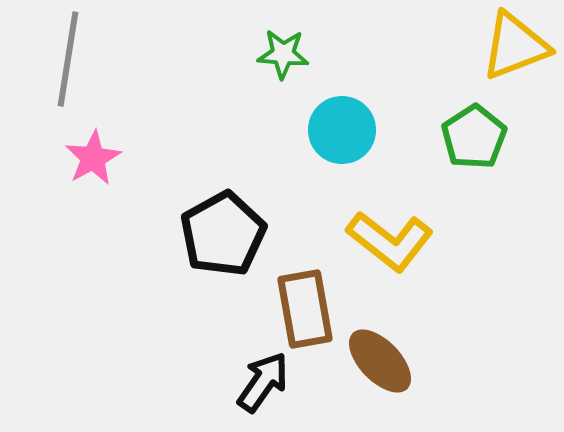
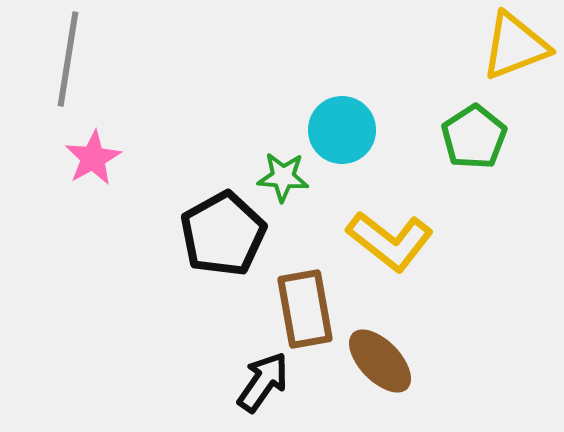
green star: moved 123 px down
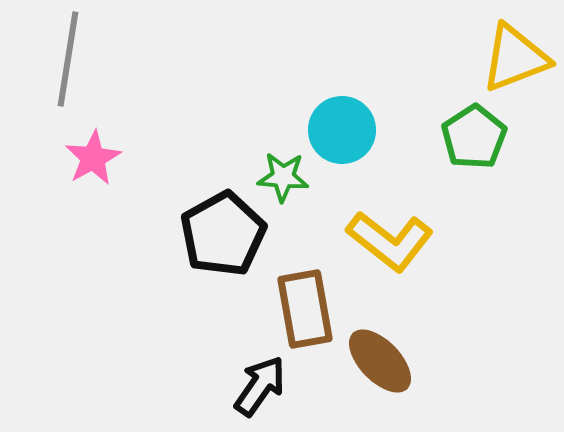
yellow triangle: moved 12 px down
black arrow: moved 3 px left, 4 px down
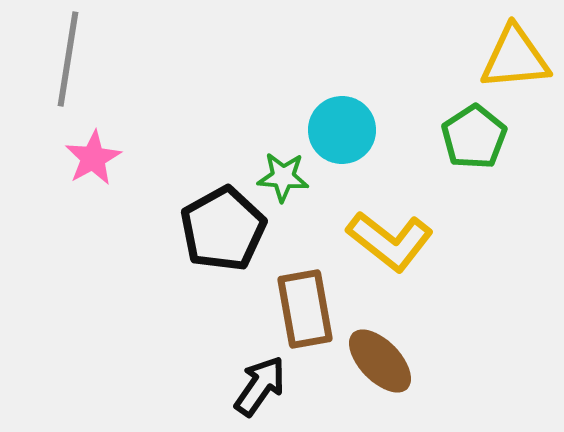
yellow triangle: rotated 16 degrees clockwise
black pentagon: moved 5 px up
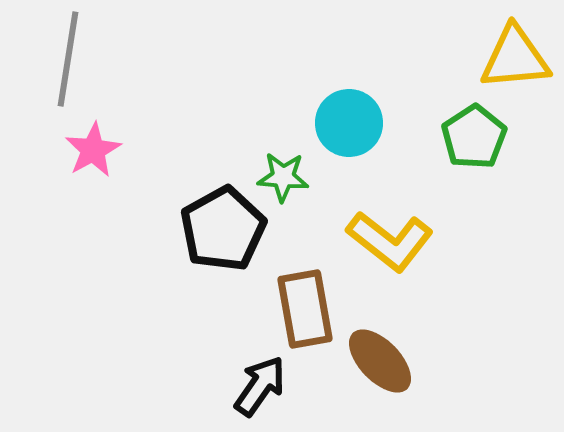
cyan circle: moved 7 px right, 7 px up
pink star: moved 8 px up
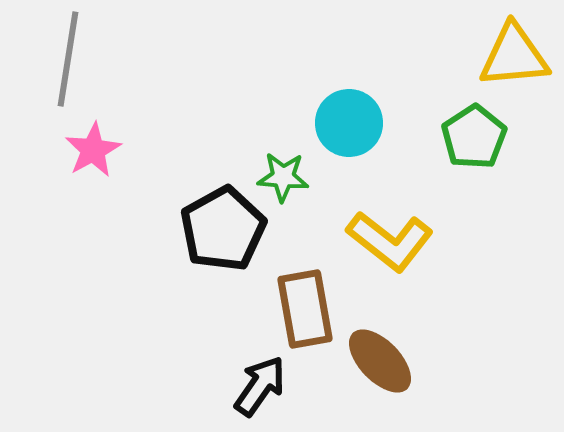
yellow triangle: moved 1 px left, 2 px up
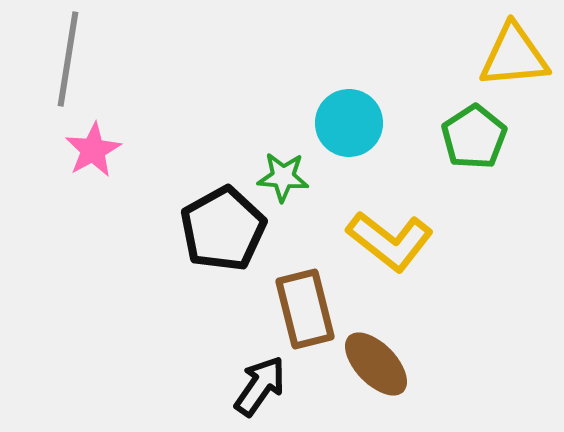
brown rectangle: rotated 4 degrees counterclockwise
brown ellipse: moved 4 px left, 3 px down
